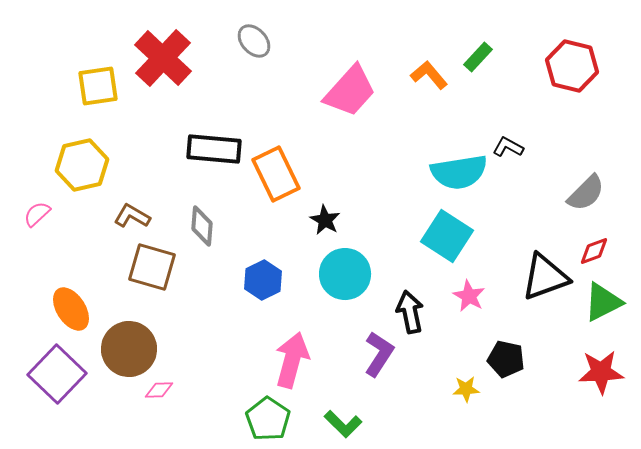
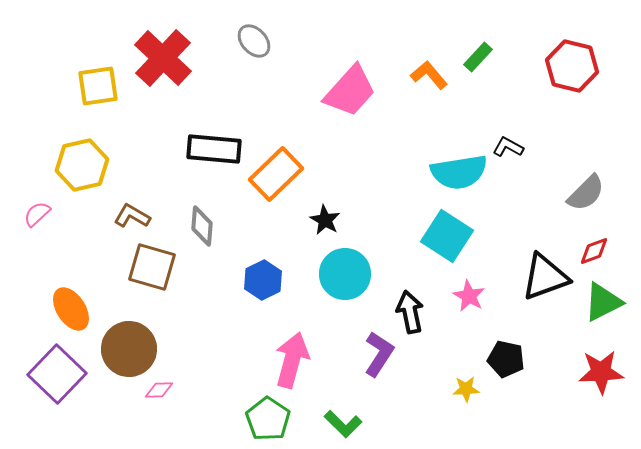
orange rectangle: rotated 72 degrees clockwise
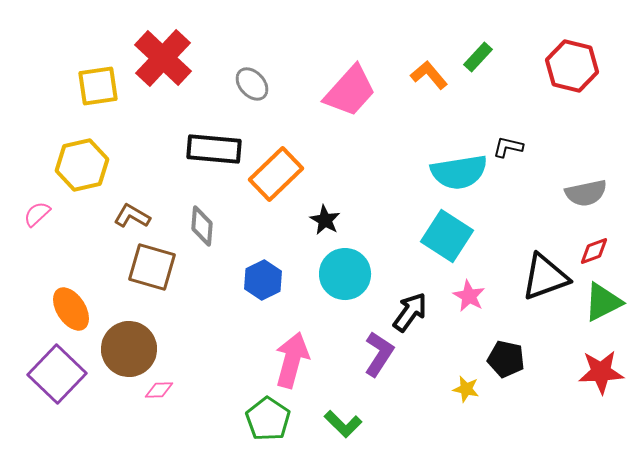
gray ellipse: moved 2 px left, 43 px down
black L-shape: rotated 16 degrees counterclockwise
gray semicircle: rotated 33 degrees clockwise
black arrow: rotated 48 degrees clockwise
yellow star: rotated 16 degrees clockwise
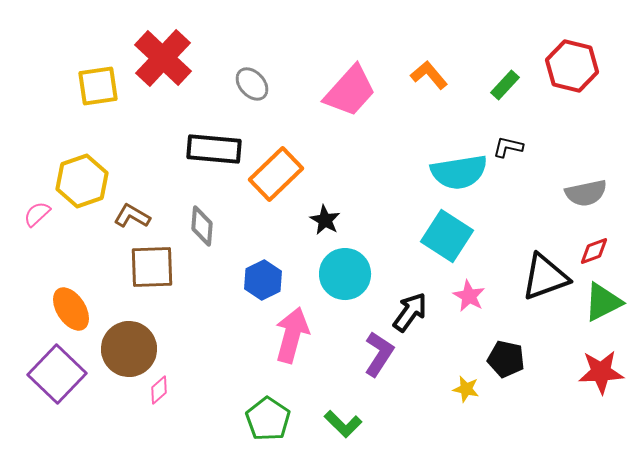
green rectangle: moved 27 px right, 28 px down
yellow hexagon: moved 16 px down; rotated 6 degrees counterclockwise
brown square: rotated 18 degrees counterclockwise
pink arrow: moved 25 px up
pink diamond: rotated 40 degrees counterclockwise
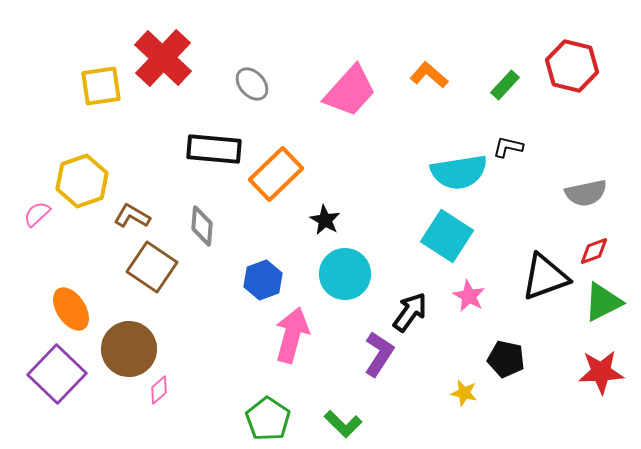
orange L-shape: rotated 9 degrees counterclockwise
yellow square: moved 3 px right
brown square: rotated 36 degrees clockwise
blue hexagon: rotated 6 degrees clockwise
yellow star: moved 2 px left, 4 px down
